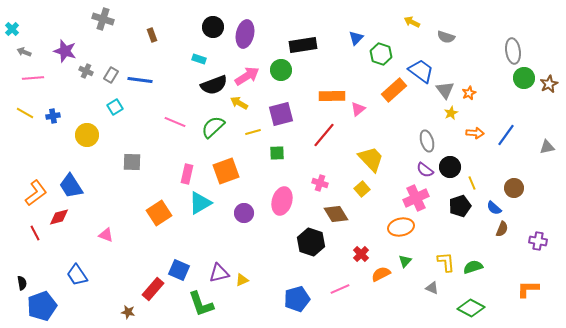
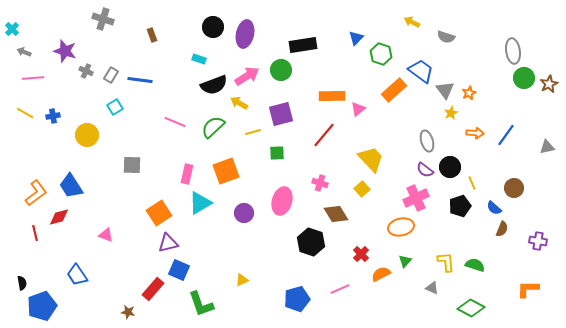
gray square at (132, 162): moved 3 px down
red line at (35, 233): rotated 14 degrees clockwise
green semicircle at (473, 267): moved 2 px right, 2 px up; rotated 36 degrees clockwise
purple triangle at (219, 273): moved 51 px left, 30 px up
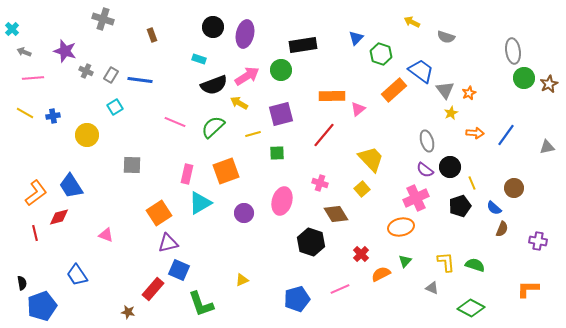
yellow line at (253, 132): moved 2 px down
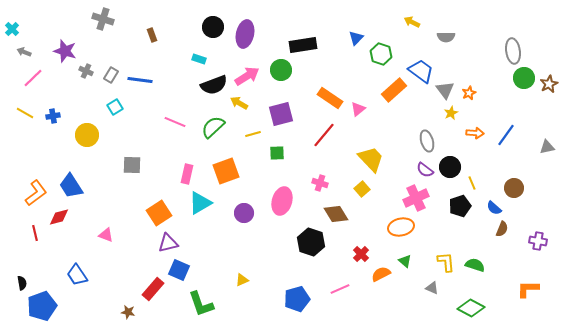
gray semicircle at (446, 37): rotated 18 degrees counterclockwise
pink line at (33, 78): rotated 40 degrees counterclockwise
orange rectangle at (332, 96): moved 2 px left, 2 px down; rotated 35 degrees clockwise
green triangle at (405, 261): rotated 32 degrees counterclockwise
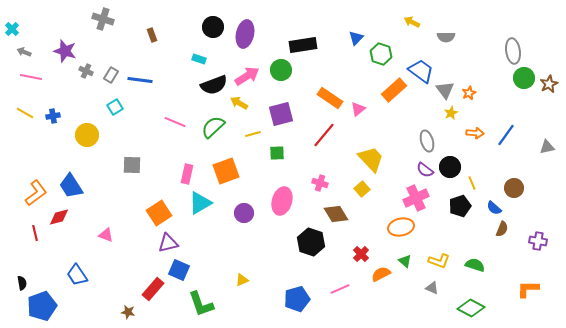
pink line at (33, 78): moved 2 px left, 1 px up; rotated 55 degrees clockwise
yellow L-shape at (446, 262): moved 7 px left, 1 px up; rotated 115 degrees clockwise
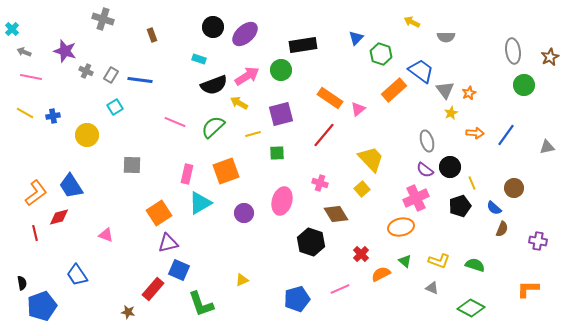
purple ellipse at (245, 34): rotated 36 degrees clockwise
green circle at (524, 78): moved 7 px down
brown star at (549, 84): moved 1 px right, 27 px up
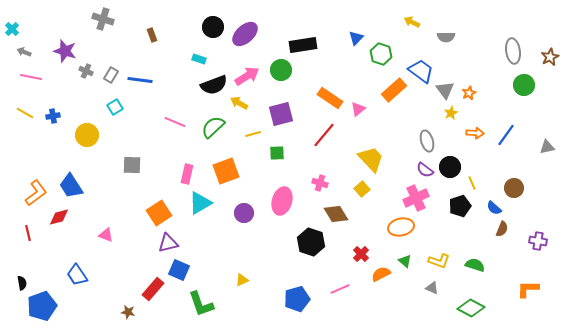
red line at (35, 233): moved 7 px left
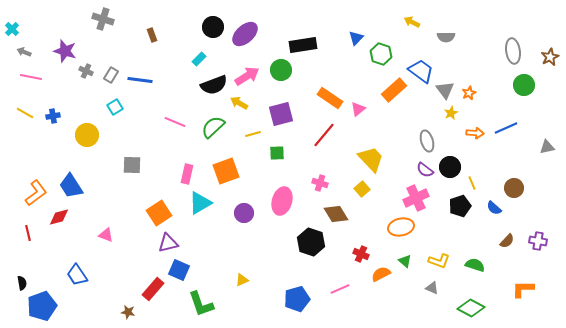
cyan rectangle at (199, 59): rotated 64 degrees counterclockwise
blue line at (506, 135): moved 7 px up; rotated 30 degrees clockwise
brown semicircle at (502, 229): moved 5 px right, 12 px down; rotated 21 degrees clockwise
red cross at (361, 254): rotated 21 degrees counterclockwise
orange L-shape at (528, 289): moved 5 px left
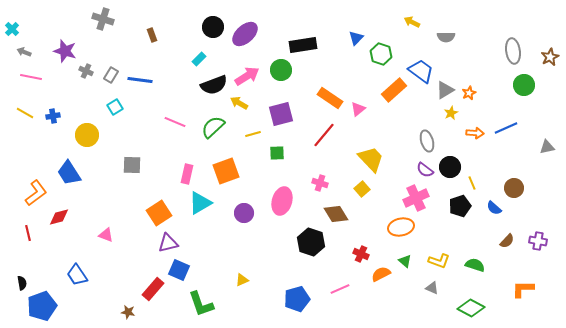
gray triangle at (445, 90): rotated 36 degrees clockwise
blue trapezoid at (71, 186): moved 2 px left, 13 px up
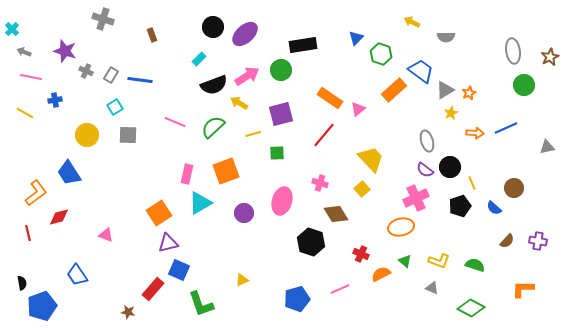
blue cross at (53, 116): moved 2 px right, 16 px up
gray square at (132, 165): moved 4 px left, 30 px up
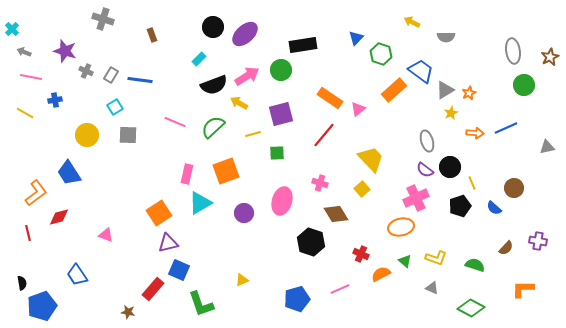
brown semicircle at (507, 241): moved 1 px left, 7 px down
yellow L-shape at (439, 261): moved 3 px left, 3 px up
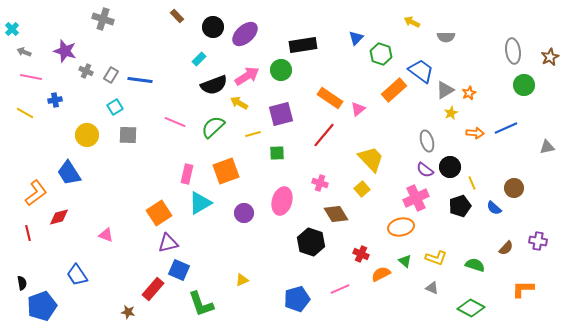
brown rectangle at (152, 35): moved 25 px right, 19 px up; rotated 24 degrees counterclockwise
